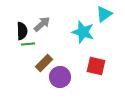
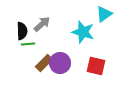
purple circle: moved 14 px up
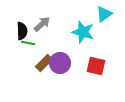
green line: moved 1 px up; rotated 16 degrees clockwise
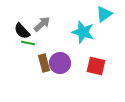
black semicircle: rotated 138 degrees clockwise
brown rectangle: rotated 60 degrees counterclockwise
